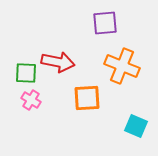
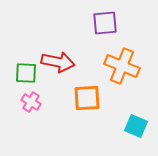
pink cross: moved 2 px down
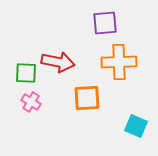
orange cross: moved 3 px left, 4 px up; rotated 24 degrees counterclockwise
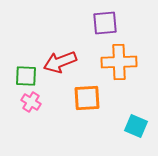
red arrow: moved 2 px right; rotated 148 degrees clockwise
green square: moved 3 px down
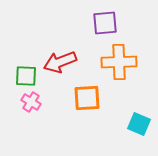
cyan square: moved 3 px right, 2 px up
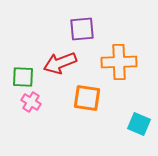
purple square: moved 23 px left, 6 px down
red arrow: moved 1 px down
green square: moved 3 px left, 1 px down
orange square: rotated 12 degrees clockwise
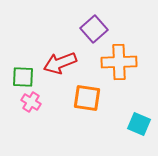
purple square: moved 12 px right; rotated 36 degrees counterclockwise
